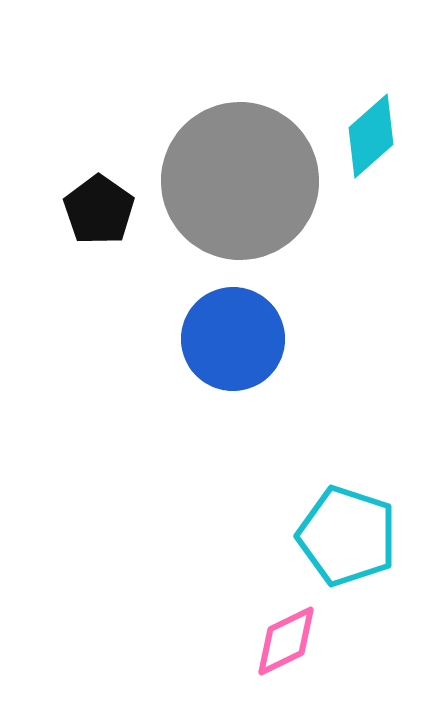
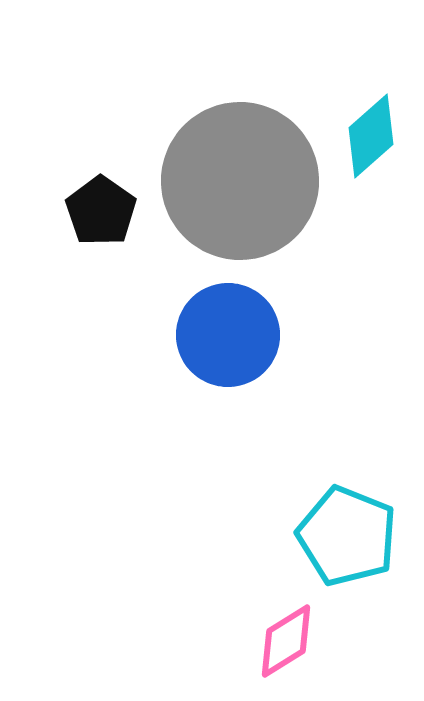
black pentagon: moved 2 px right, 1 px down
blue circle: moved 5 px left, 4 px up
cyan pentagon: rotated 4 degrees clockwise
pink diamond: rotated 6 degrees counterclockwise
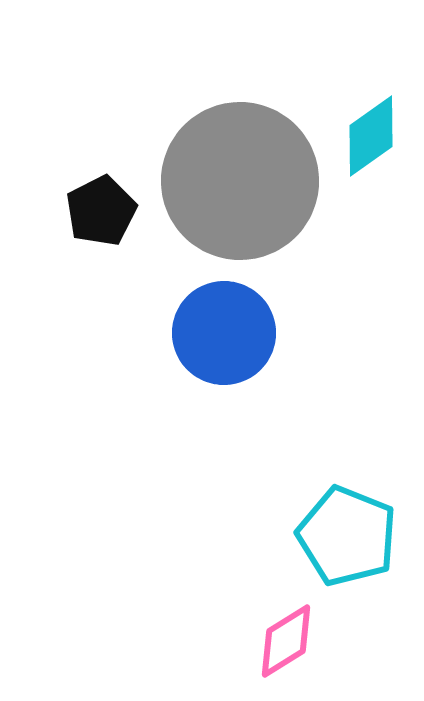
cyan diamond: rotated 6 degrees clockwise
black pentagon: rotated 10 degrees clockwise
blue circle: moved 4 px left, 2 px up
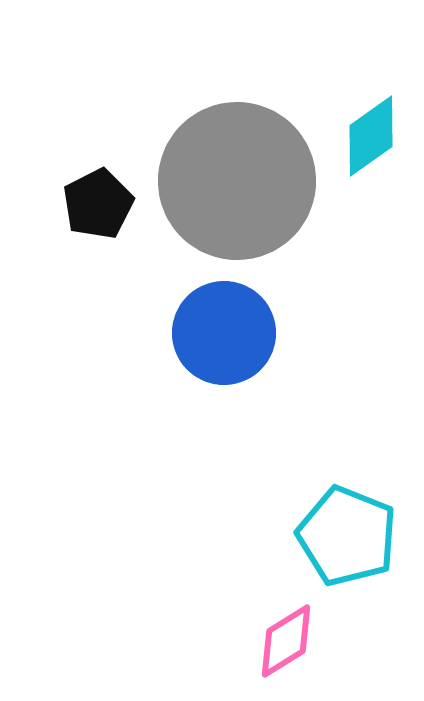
gray circle: moved 3 px left
black pentagon: moved 3 px left, 7 px up
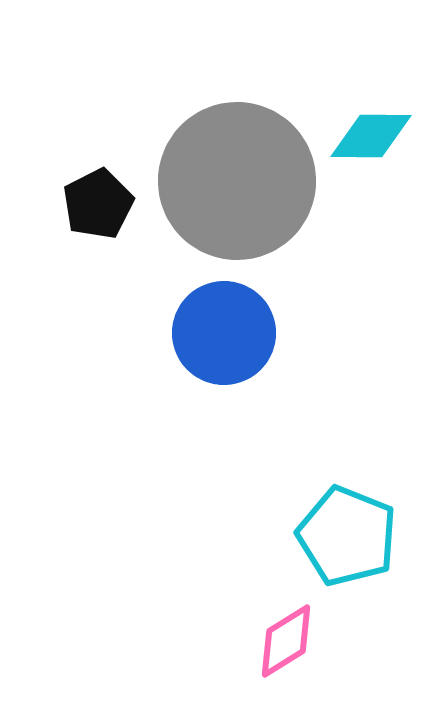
cyan diamond: rotated 36 degrees clockwise
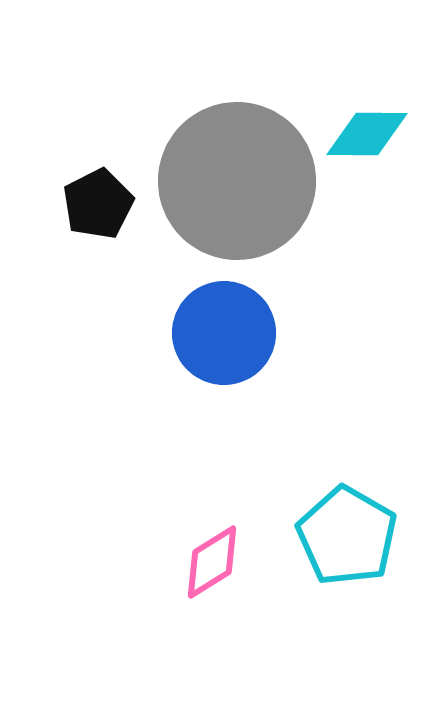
cyan diamond: moved 4 px left, 2 px up
cyan pentagon: rotated 8 degrees clockwise
pink diamond: moved 74 px left, 79 px up
